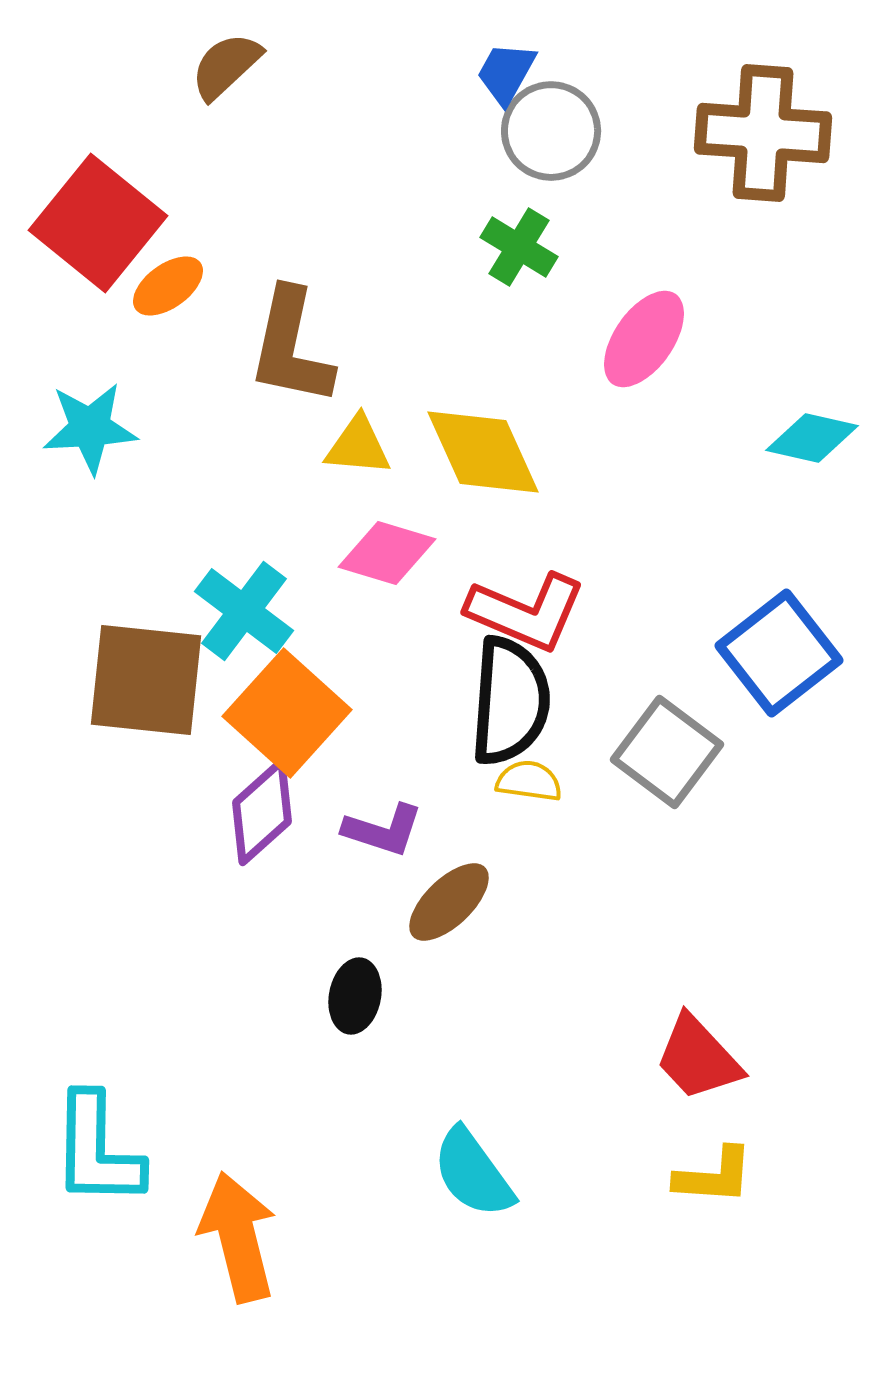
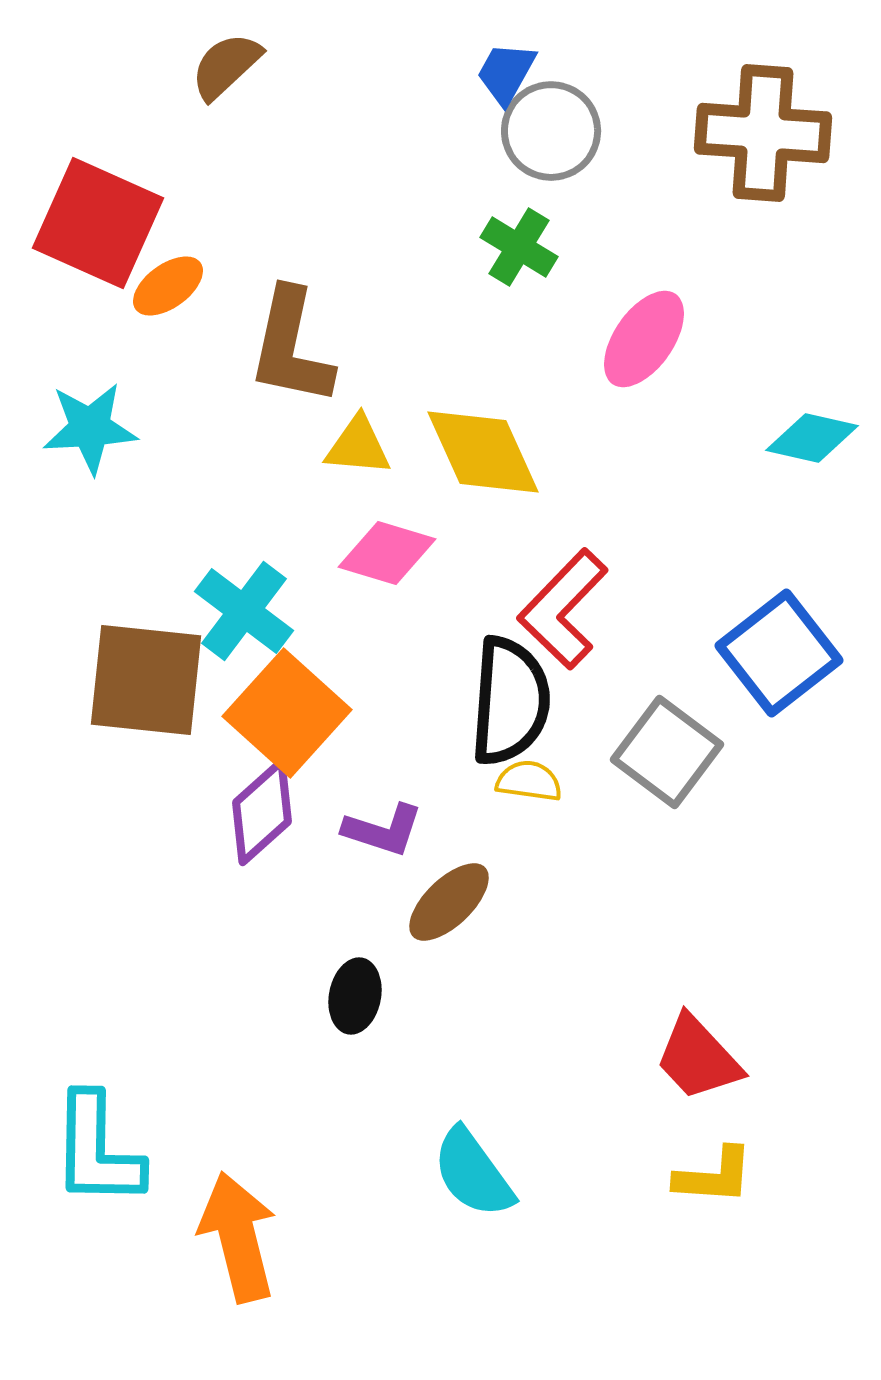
red square: rotated 15 degrees counterclockwise
red L-shape: moved 37 px right, 3 px up; rotated 111 degrees clockwise
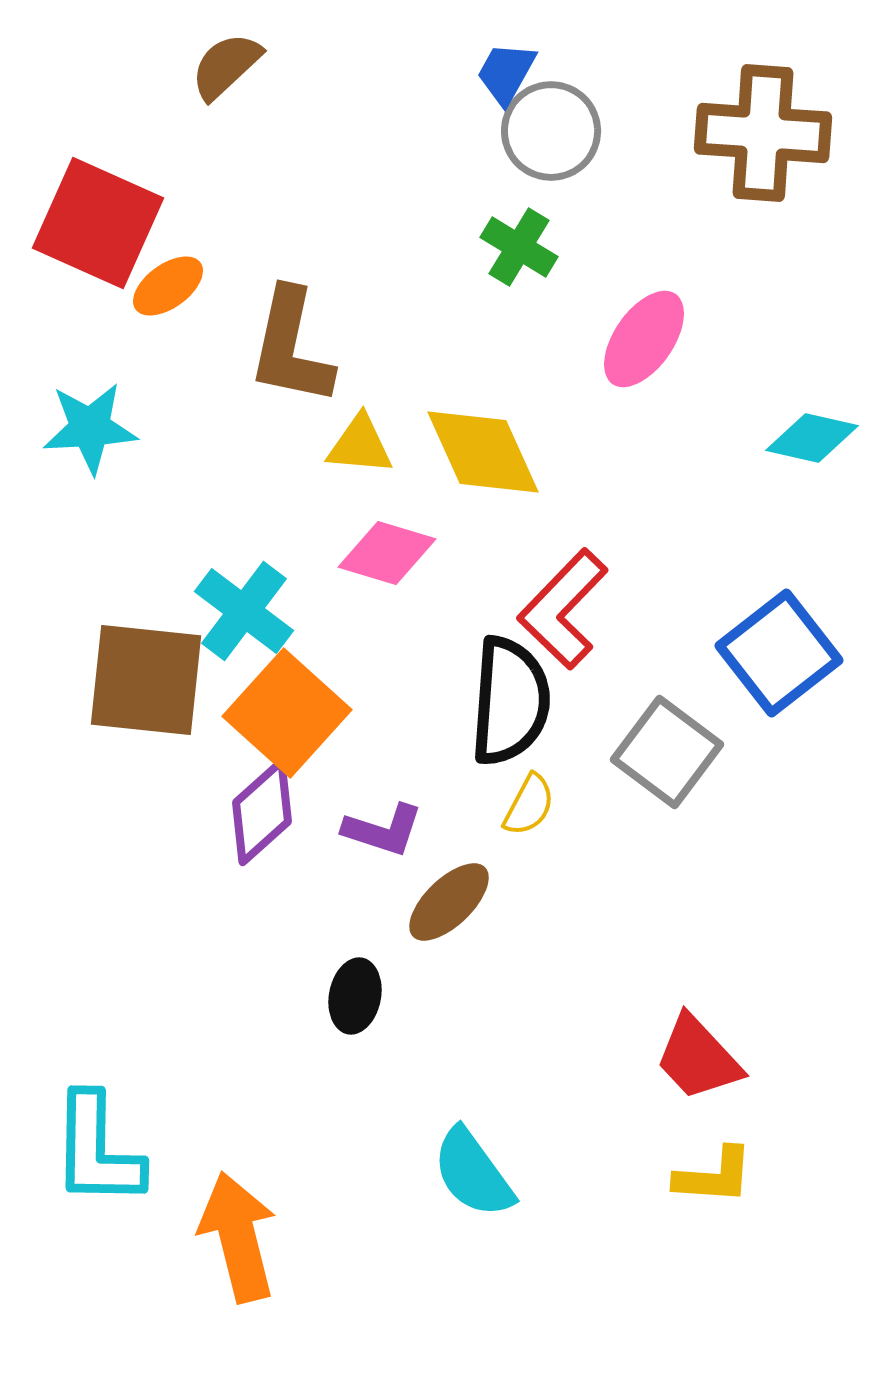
yellow triangle: moved 2 px right, 1 px up
yellow semicircle: moved 24 px down; rotated 110 degrees clockwise
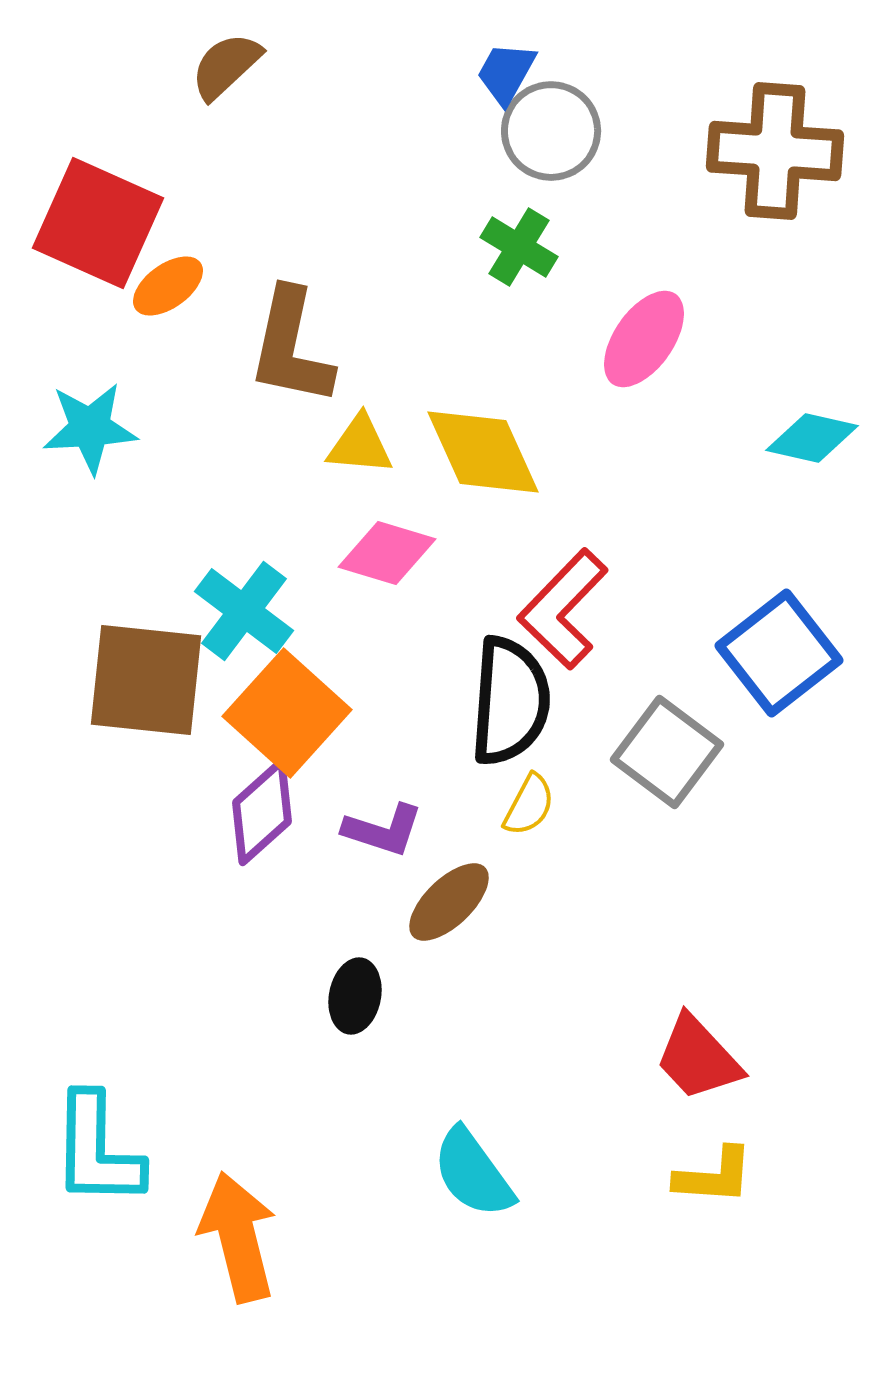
brown cross: moved 12 px right, 18 px down
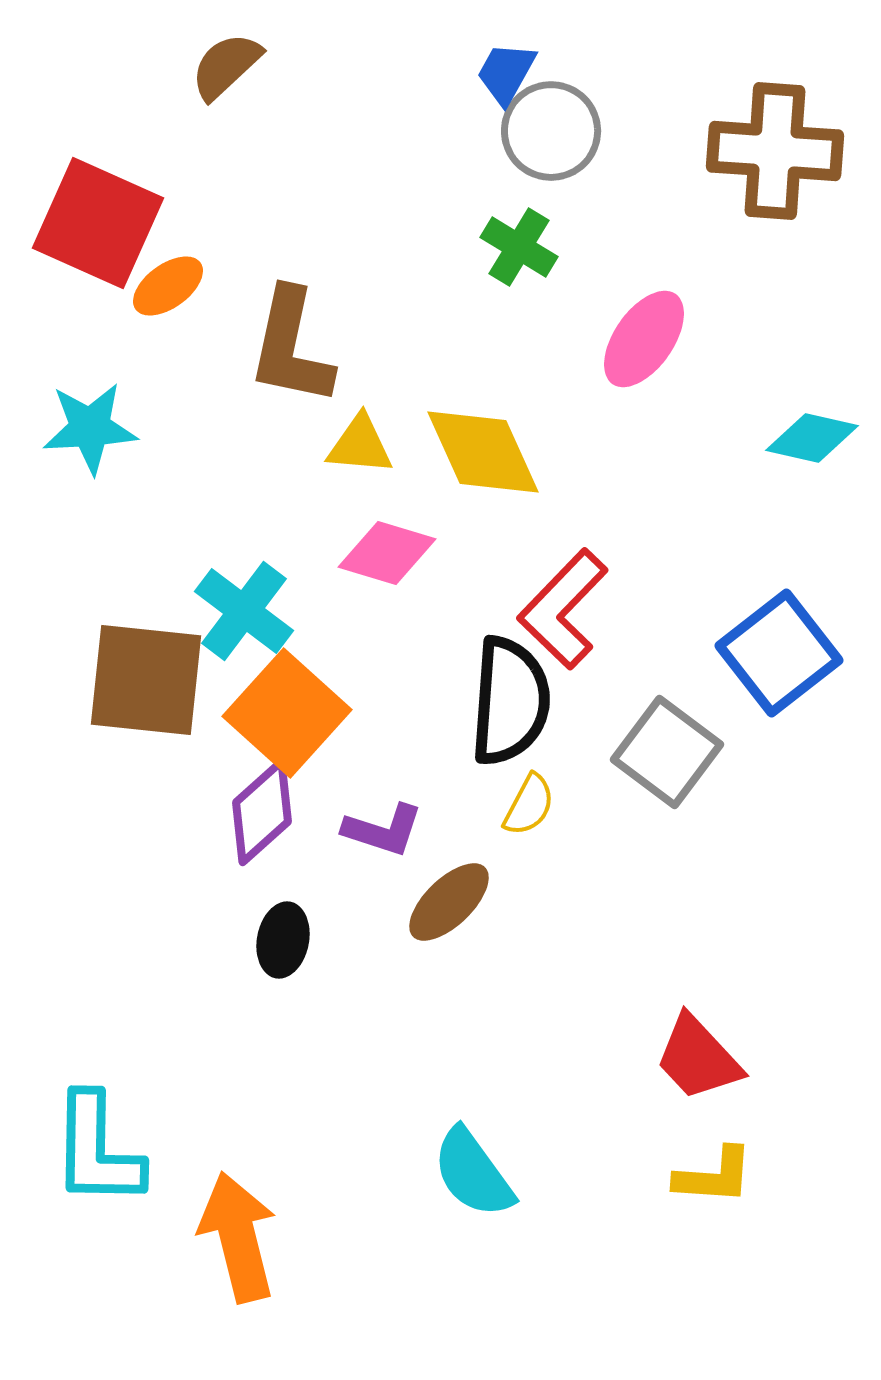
black ellipse: moved 72 px left, 56 px up
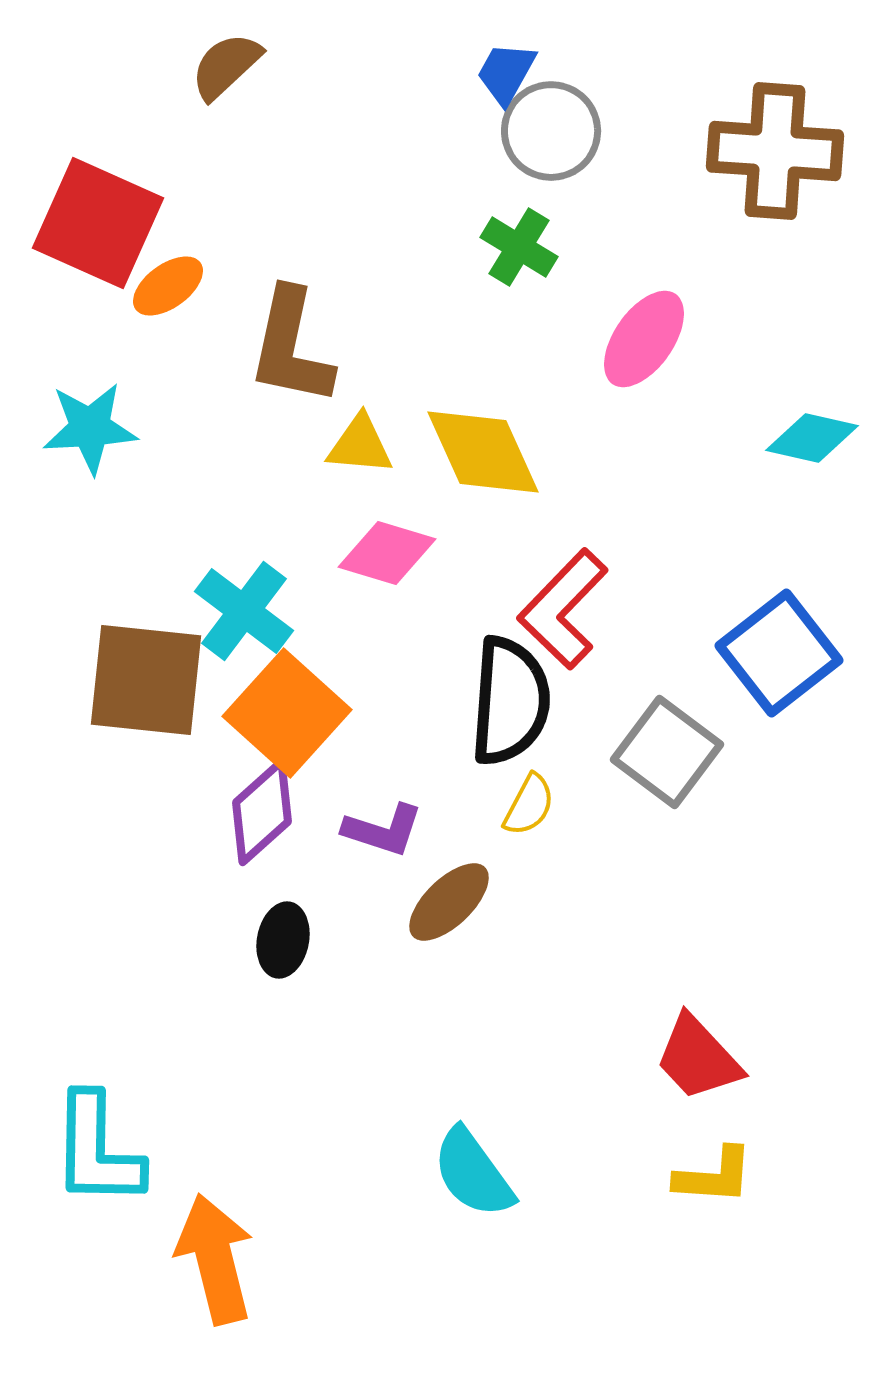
orange arrow: moved 23 px left, 22 px down
